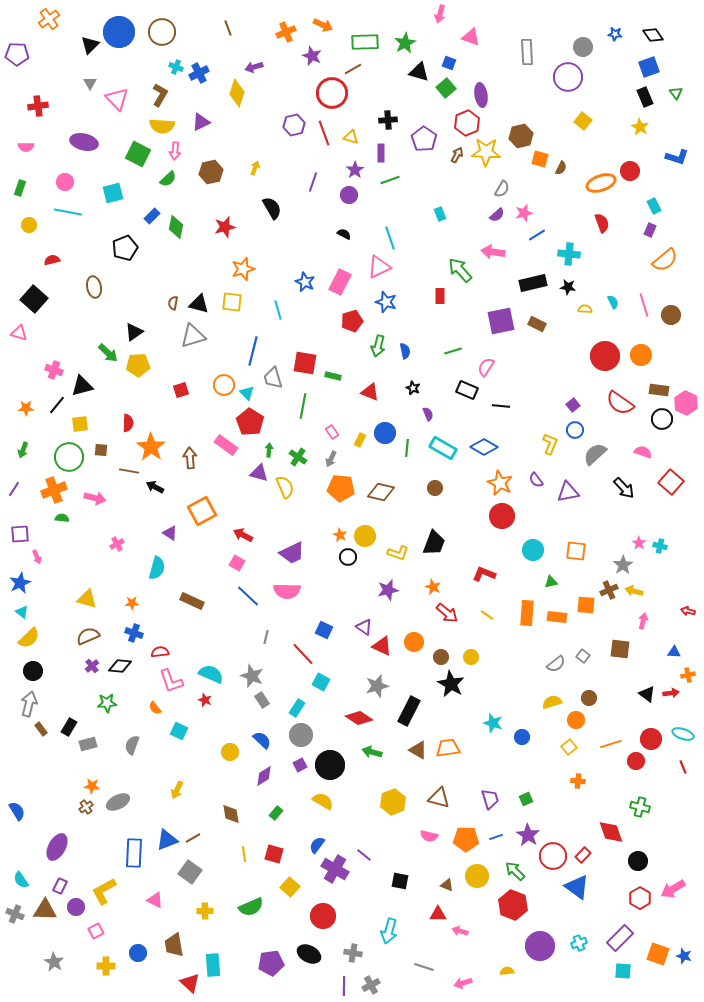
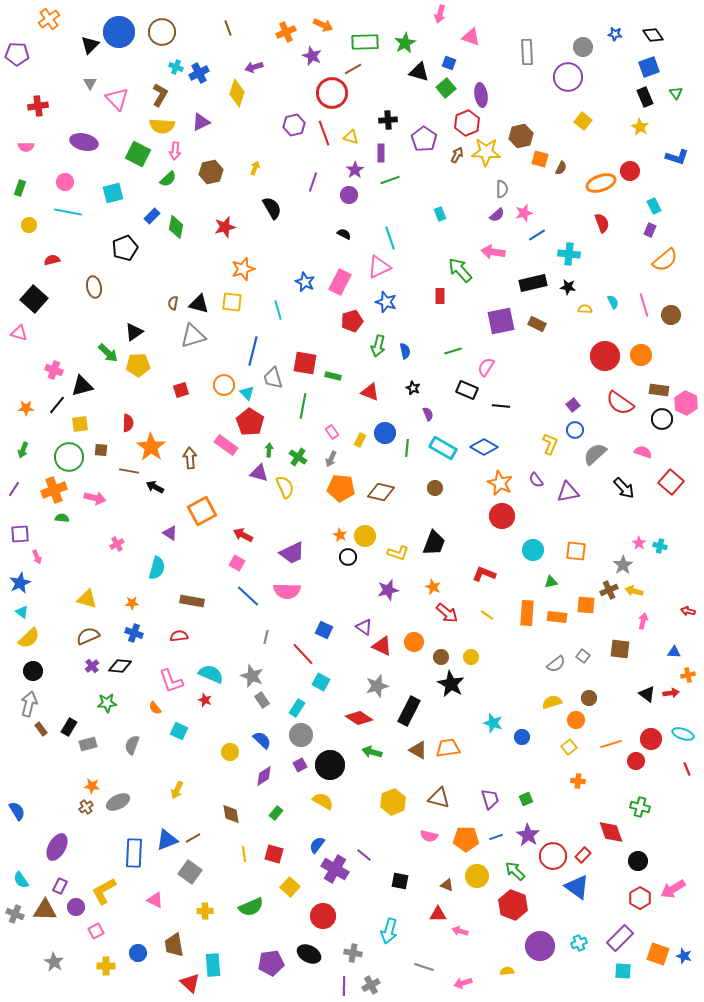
gray semicircle at (502, 189): rotated 30 degrees counterclockwise
brown rectangle at (192, 601): rotated 15 degrees counterclockwise
red semicircle at (160, 652): moved 19 px right, 16 px up
red line at (683, 767): moved 4 px right, 2 px down
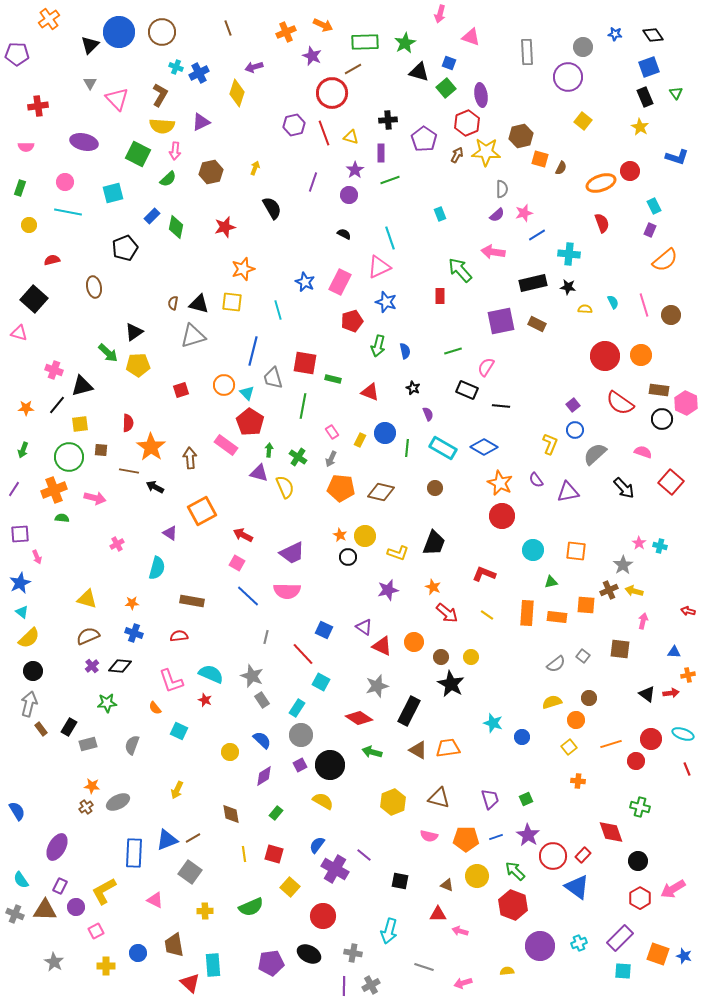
green rectangle at (333, 376): moved 3 px down
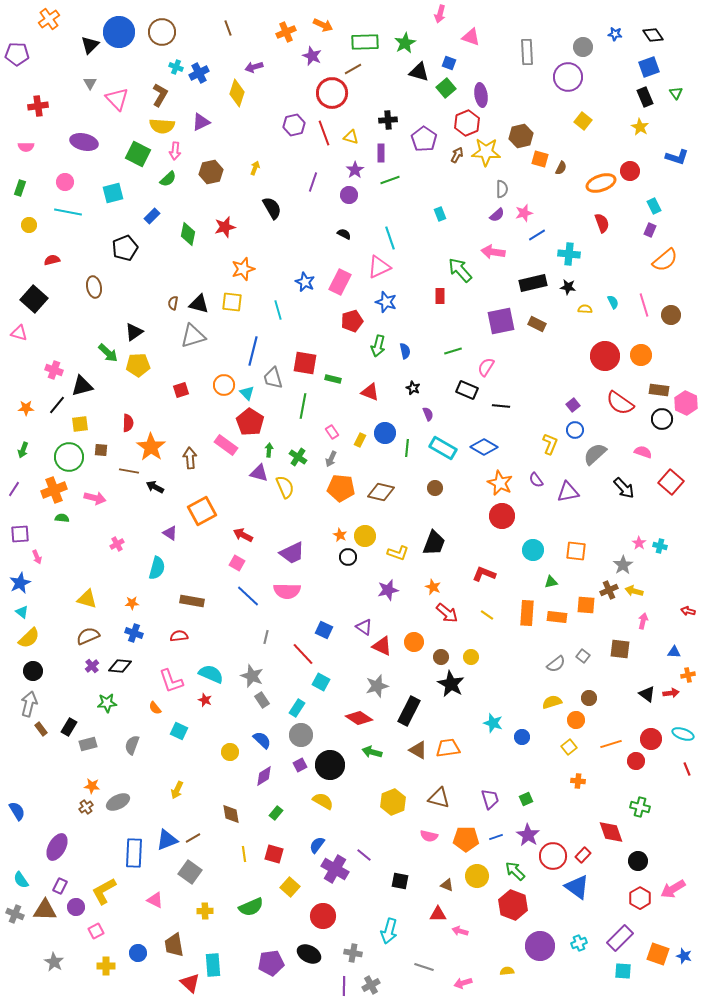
green diamond at (176, 227): moved 12 px right, 7 px down
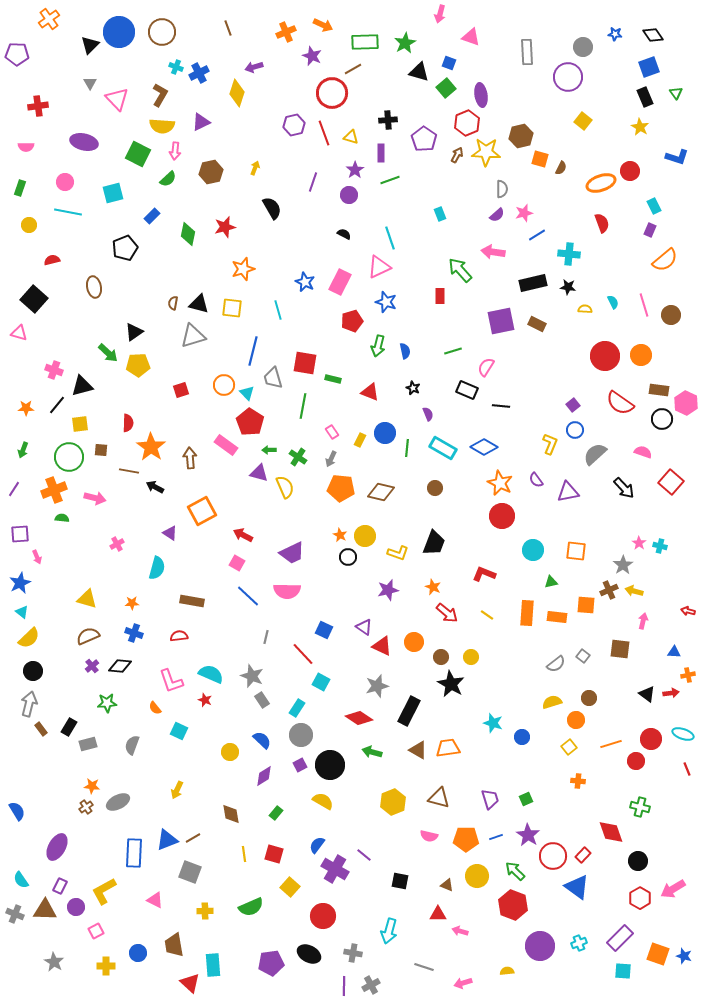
yellow square at (232, 302): moved 6 px down
green arrow at (269, 450): rotated 96 degrees counterclockwise
gray square at (190, 872): rotated 15 degrees counterclockwise
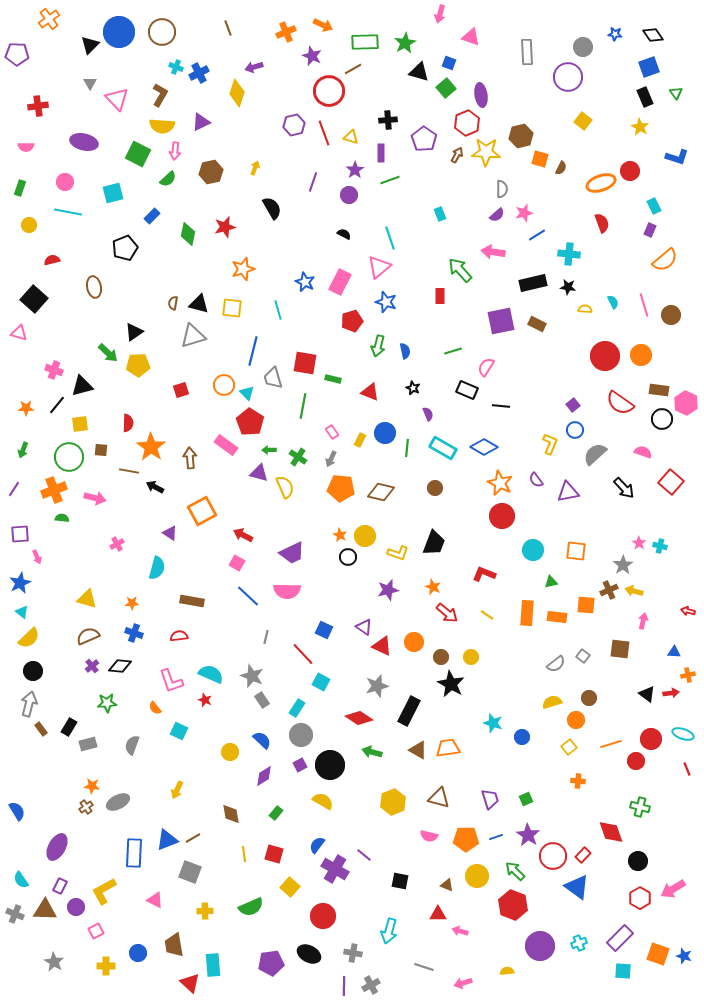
red circle at (332, 93): moved 3 px left, 2 px up
pink triangle at (379, 267): rotated 15 degrees counterclockwise
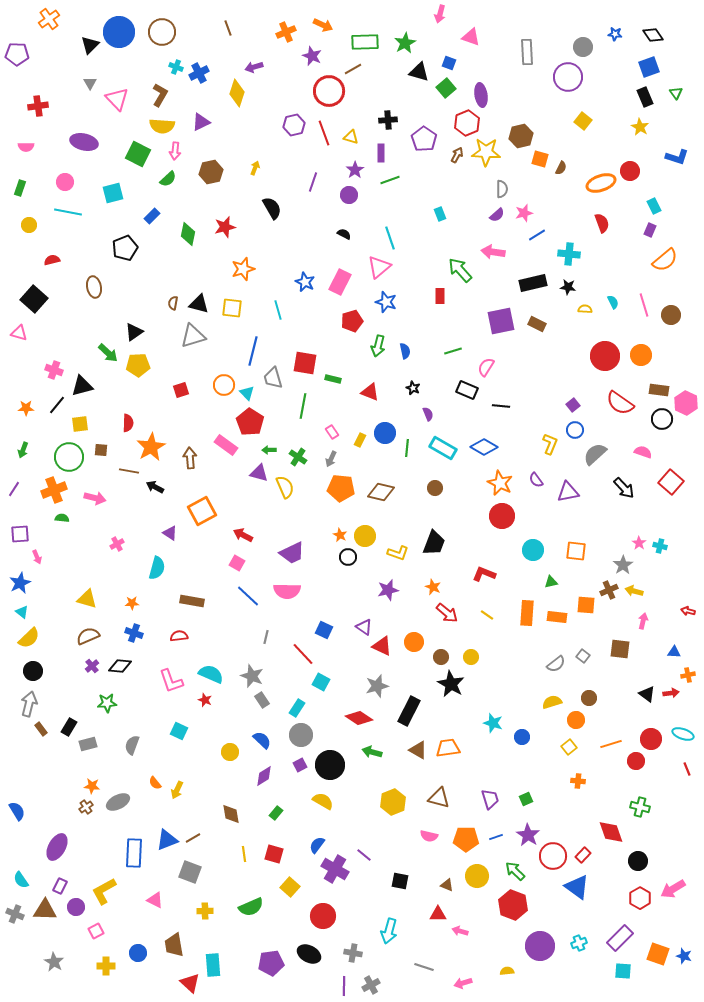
orange star at (151, 447): rotated 8 degrees clockwise
orange semicircle at (155, 708): moved 75 px down
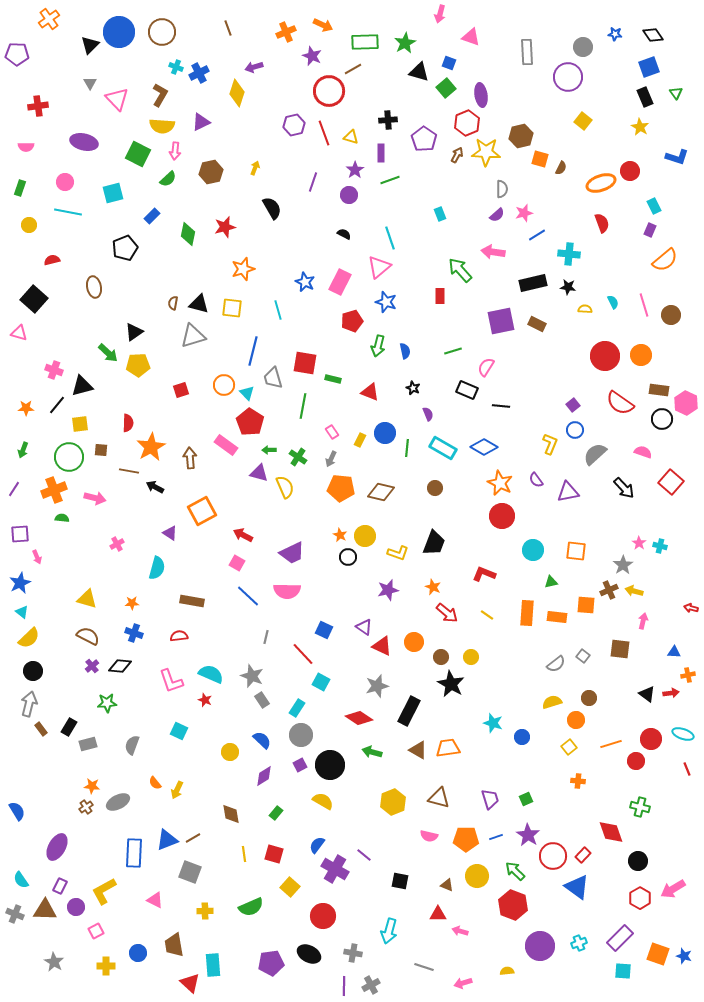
red arrow at (688, 611): moved 3 px right, 3 px up
brown semicircle at (88, 636): rotated 50 degrees clockwise
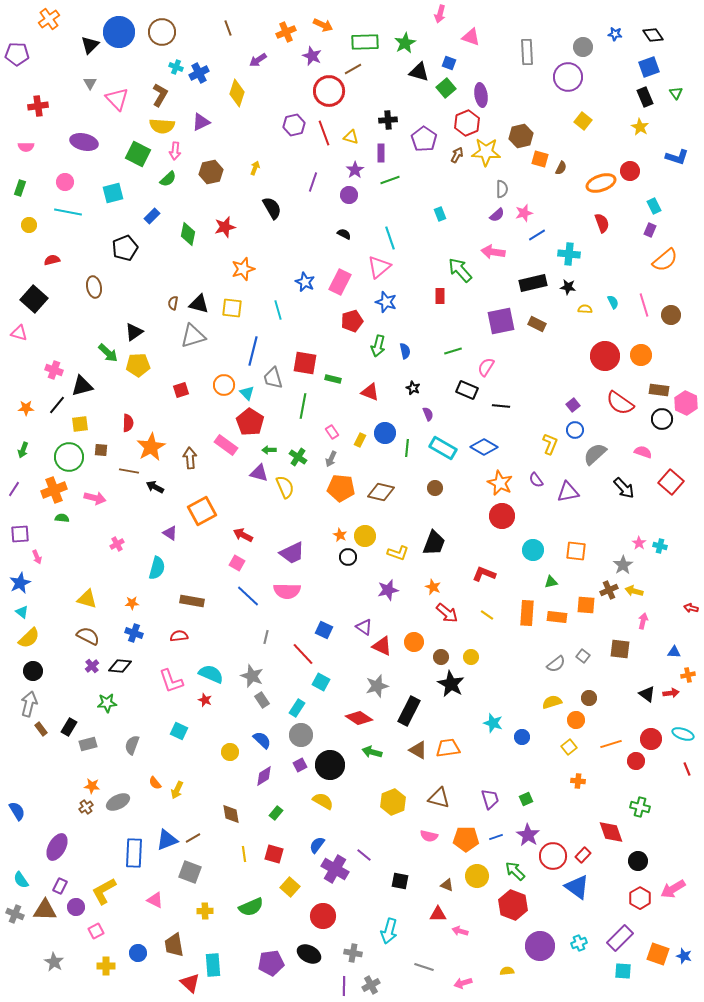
purple arrow at (254, 67): moved 4 px right, 7 px up; rotated 18 degrees counterclockwise
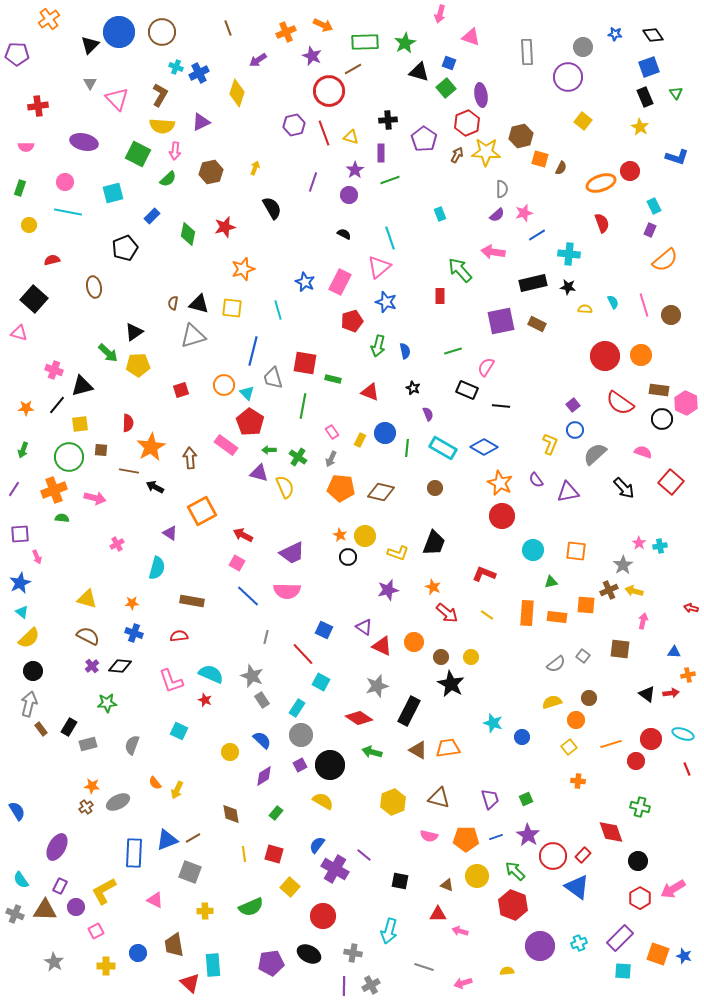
cyan cross at (660, 546): rotated 24 degrees counterclockwise
